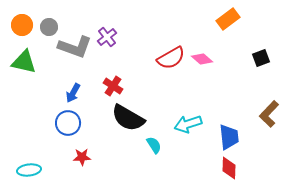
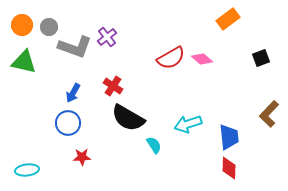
cyan ellipse: moved 2 px left
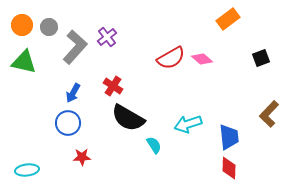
gray L-shape: rotated 68 degrees counterclockwise
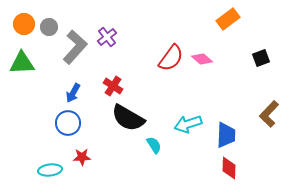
orange circle: moved 2 px right, 1 px up
red semicircle: rotated 24 degrees counterclockwise
green triangle: moved 2 px left, 1 px down; rotated 16 degrees counterclockwise
blue trapezoid: moved 3 px left, 2 px up; rotated 8 degrees clockwise
cyan ellipse: moved 23 px right
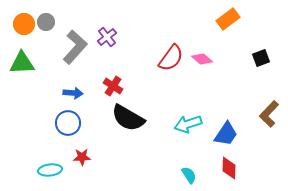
gray circle: moved 3 px left, 5 px up
blue arrow: rotated 114 degrees counterclockwise
blue trapezoid: moved 1 px up; rotated 32 degrees clockwise
cyan semicircle: moved 35 px right, 30 px down
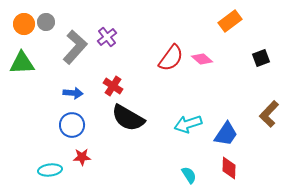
orange rectangle: moved 2 px right, 2 px down
blue circle: moved 4 px right, 2 px down
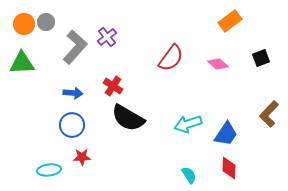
pink diamond: moved 16 px right, 5 px down
cyan ellipse: moved 1 px left
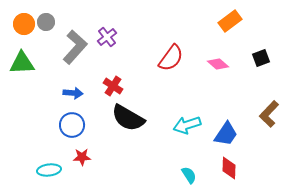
cyan arrow: moved 1 px left, 1 px down
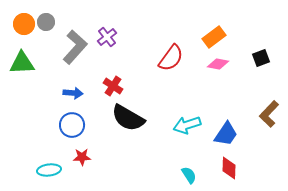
orange rectangle: moved 16 px left, 16 px down
pink diamond: rotated 30 degrees counterclockwise
